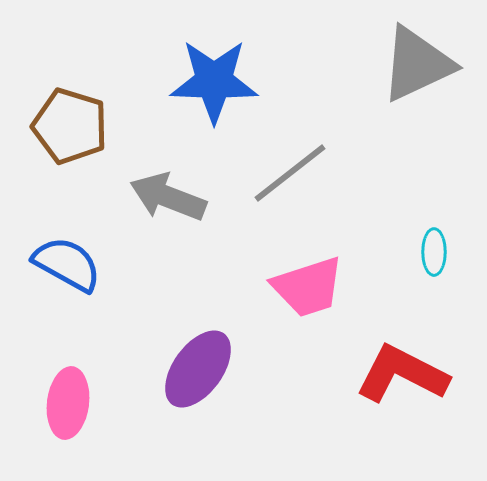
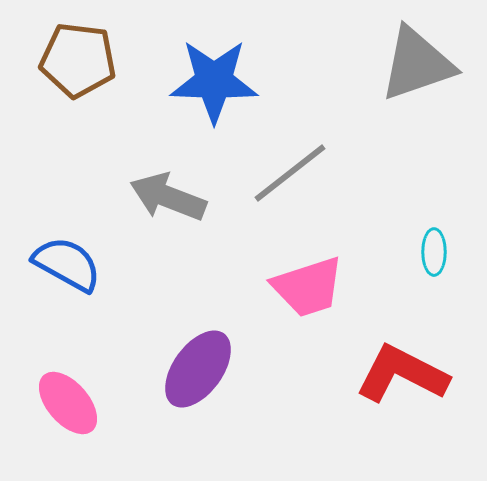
gray triangle: rotated 6 degrees clockwise
brown pentagon: moved 8 px right, 66 px up; rotated 10 degrees counterclockwise
pink ellipse: rotated 48 degrees counterclockwise
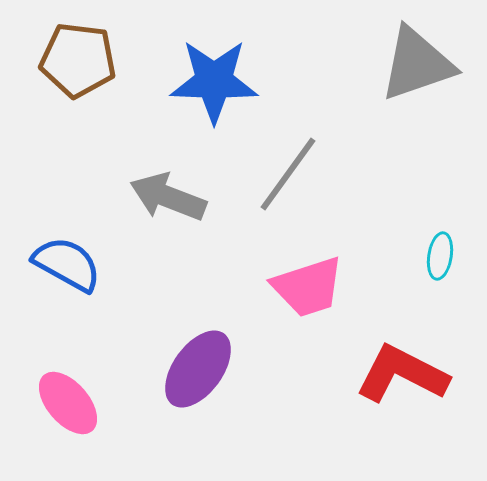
gray line: moved 2 px left, 1 px down; rotated 16 degrees counterclockwise
cyan ellipse: moved 6 px right, 4 px down; rotated 9 degrees clockwise
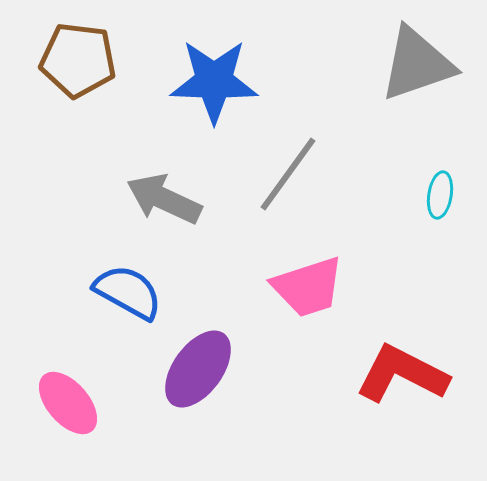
gray arrow: moved 4 px left, 2 px down; rotated 4 degrees clockwise
cyan ellipse: moved 61 px up
blue semicircle: moved 61 px right, 28 px down
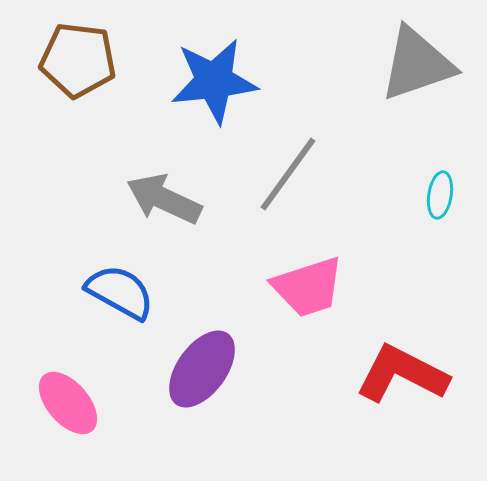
blue star: rotated 8 degrees counterclockwise
blue semicircle: moved 8 px left
purple ellipse: moved 4 px right
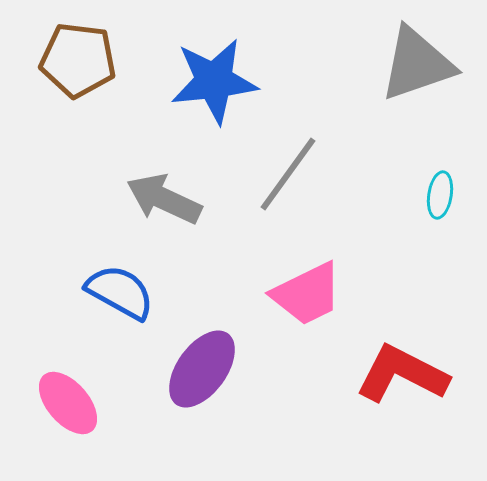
pink trapezoid: moved 1 px left, 7 px down; rotated 8 degrees counterclockwise
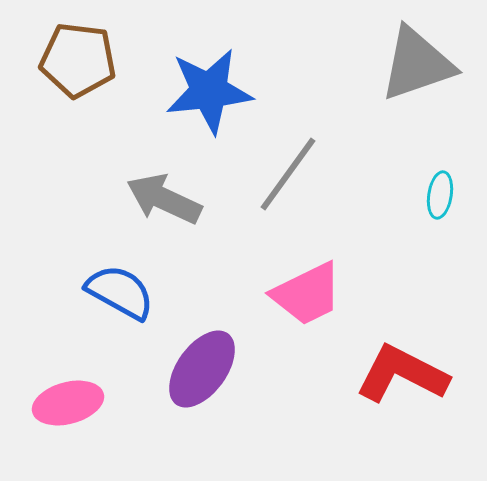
blue star: moved 5 px left, 10 px down
pink ellipse: rotated 64 degrees counterclockwise
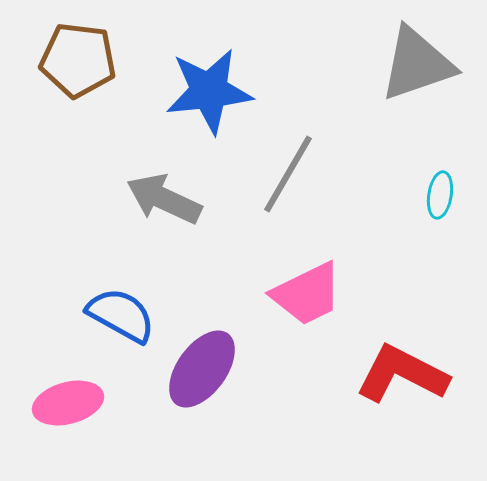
gray line: rotated 6 degrees counterclockwise
blue semicircle: moved 1 px right, 23 px down
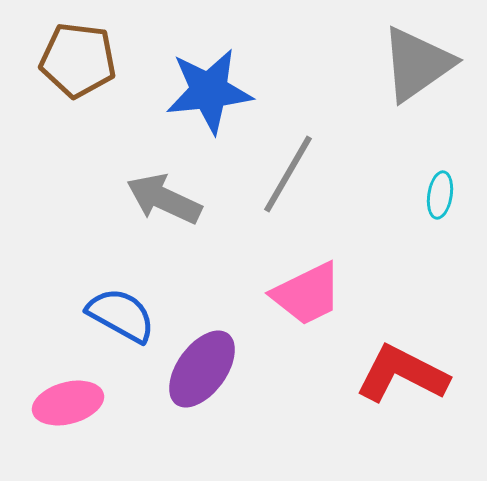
gray triangle: rotated 16 degrees counterclockwise
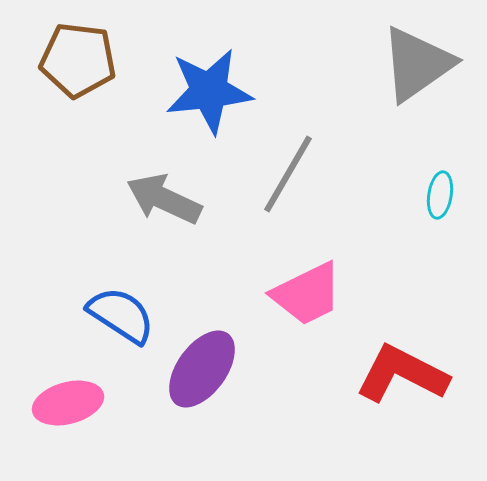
blue semicircle: rotated 4 degrees clockwise
